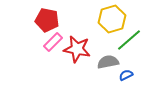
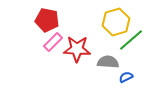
yellow hexagon: moved 4 px right, 3 px down
green line: moved 2 px right
red star: rotated 8 degrees counterclockwise
gray semicircle: rotated 15 degrees clockwise
blue semicircle: moved 2 px down
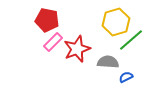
red star: rotated 24 degrees counterclockwise
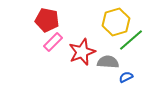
red star: moved 5 px right, 3 px down
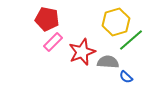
red pentagon: moved 1 px up
blue semicircle: rotated 112 degrees counterclockwise
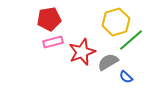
red pentagon: moved 2 px right; rotated 20 degrees counterclockwise
pink rectangle: rotated 30 degrees clockwise
gray semicircle: rotated 35 degrees counterclockwise
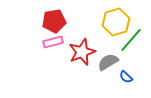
red pentagon: moved 5 px right, 2 px down
green line: rotated 8 degrees counterclockwise
